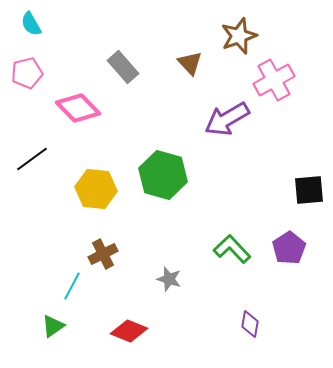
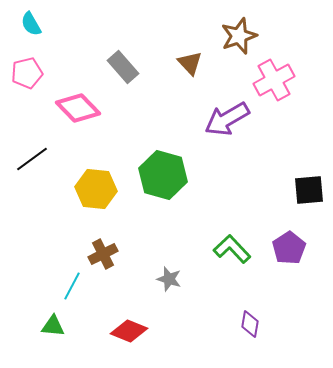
green triangle: rotated 40 degrees clockwise
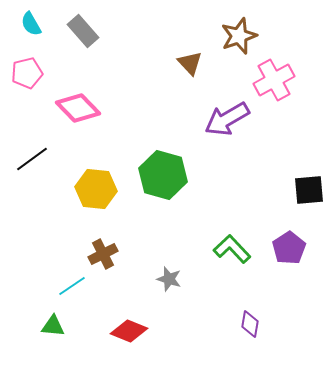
gray rectangle: moved 40 px left, 36 px up
cyan line: rotated 28 degrees clockwise
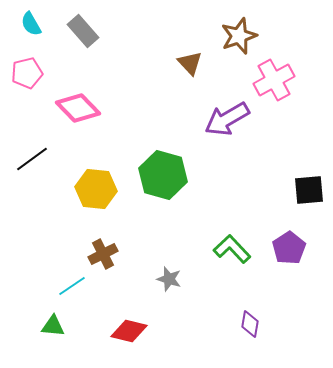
red diamond: rotated 9 degrees counterclockwise
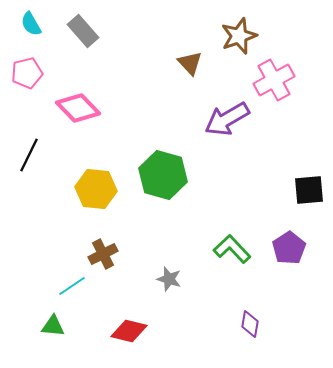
black line: moved 3 px left, 4 px up; rotated 28 degrees counterclockwise
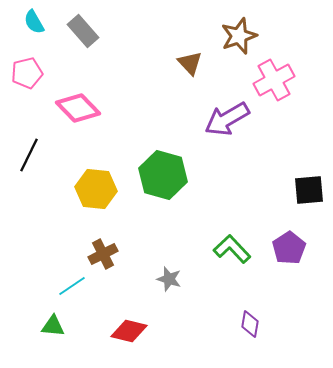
cyan semicircle: moved 3 px right, 2 px up
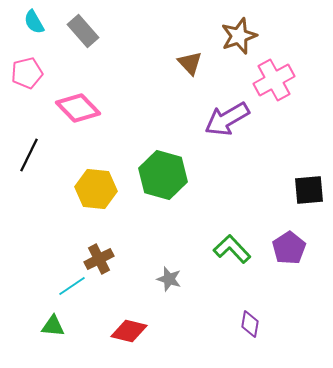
brown cross: moved 4 px left, 5 px down
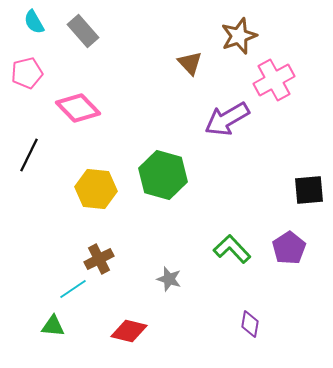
cyan line: moved 1 px right, 3 px down
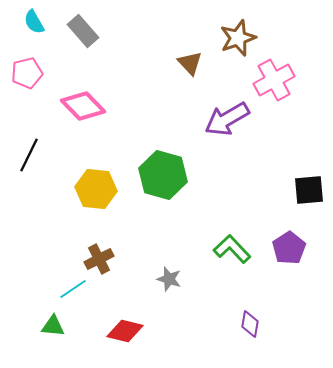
brown star: moved 1 px left, 2 px down
pink diamond: moved 5 px right, 2 px up
red diamond: moved 4 px left
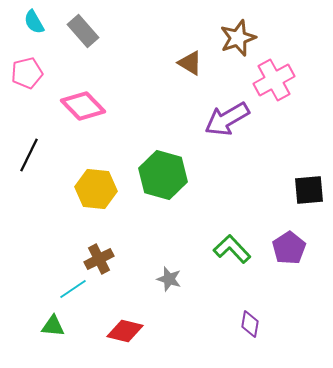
brown triangle: rotated 16 degrees counterclockwise
